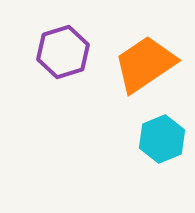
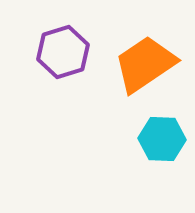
cyan hexagon: rotated 24 degrees clockwise
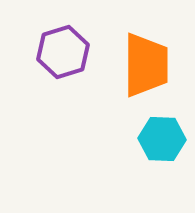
orange trapezoid: moved 1 px right, 1 px down; rotated 124 degrees clockwise
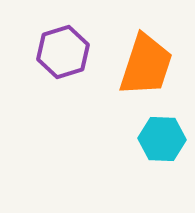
orange trapezoid: rotated 18 degrees clockwise
